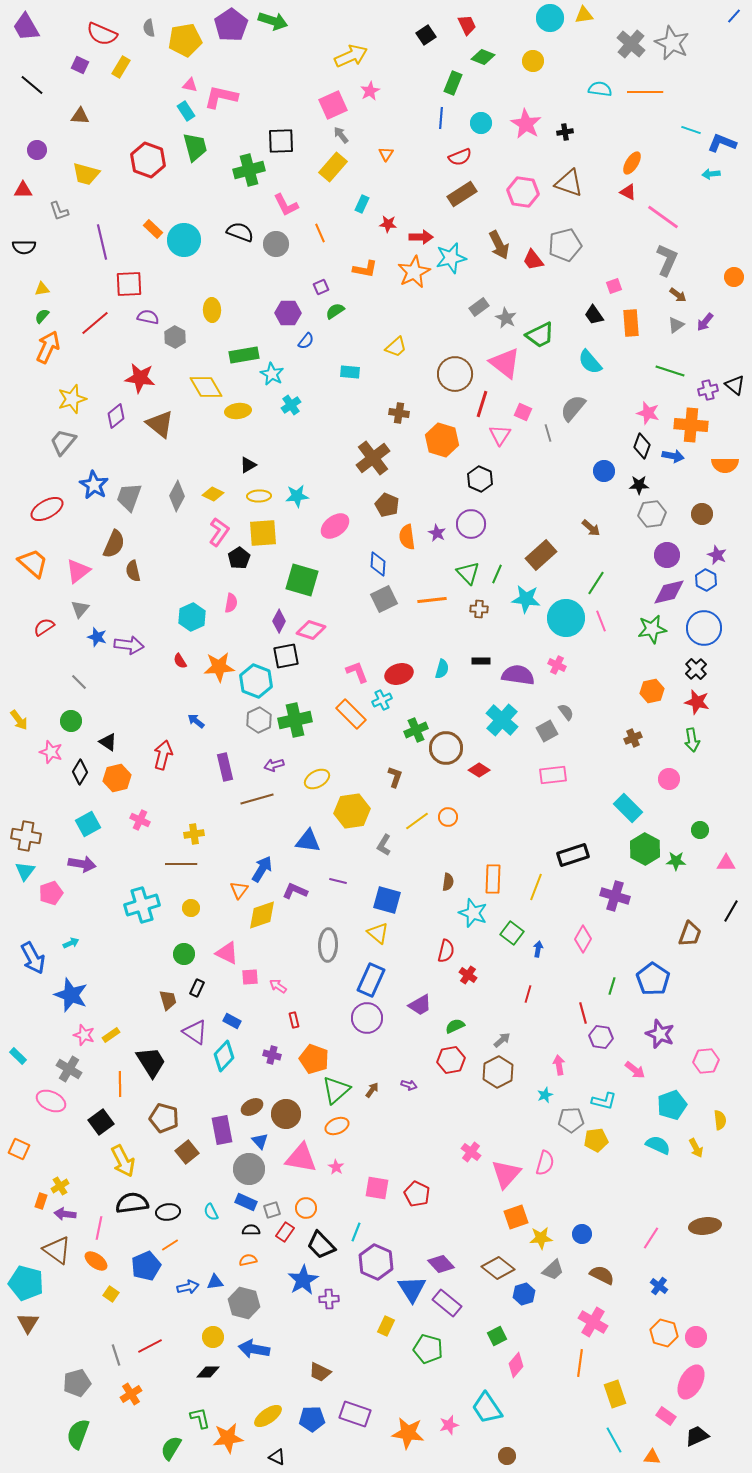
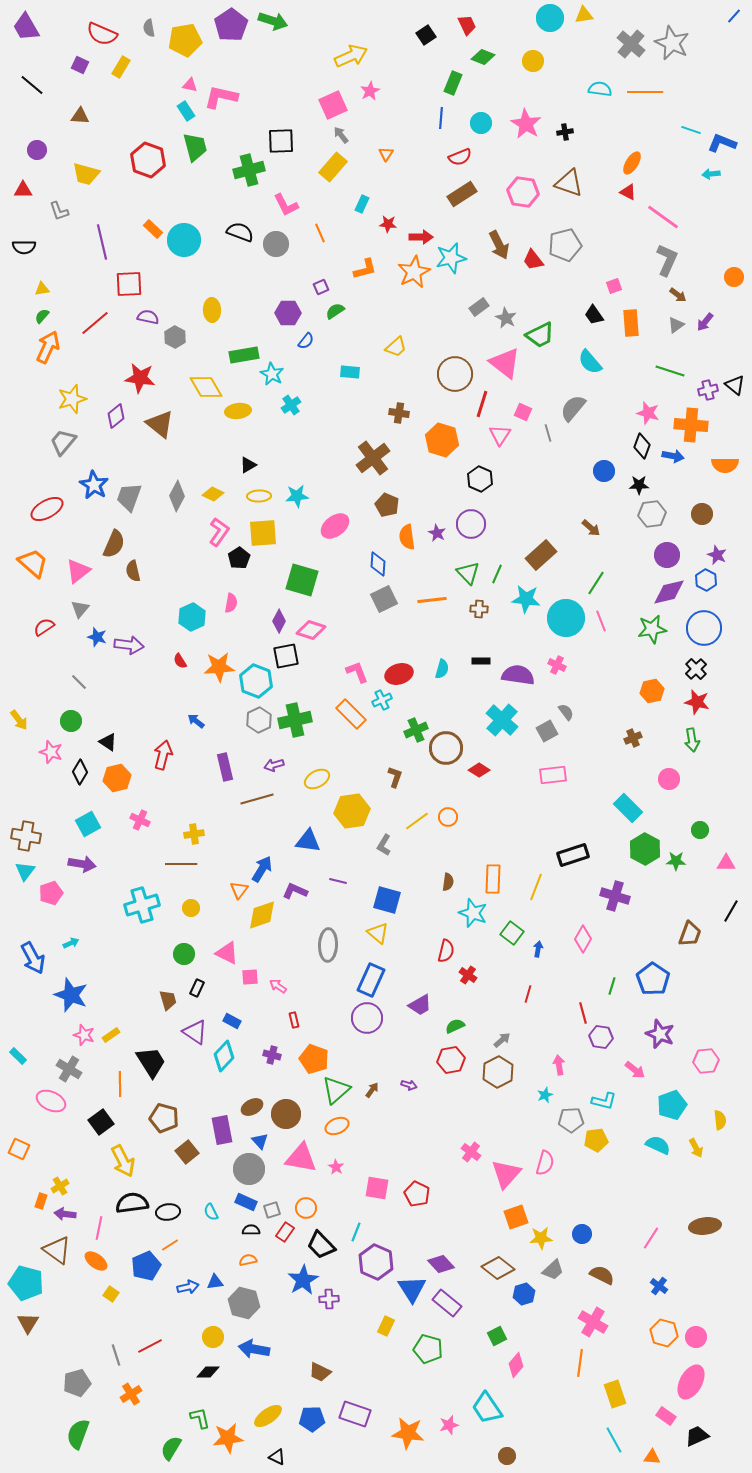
orange L-shape at (365, 269): rotated 25 degrees counterclockwise
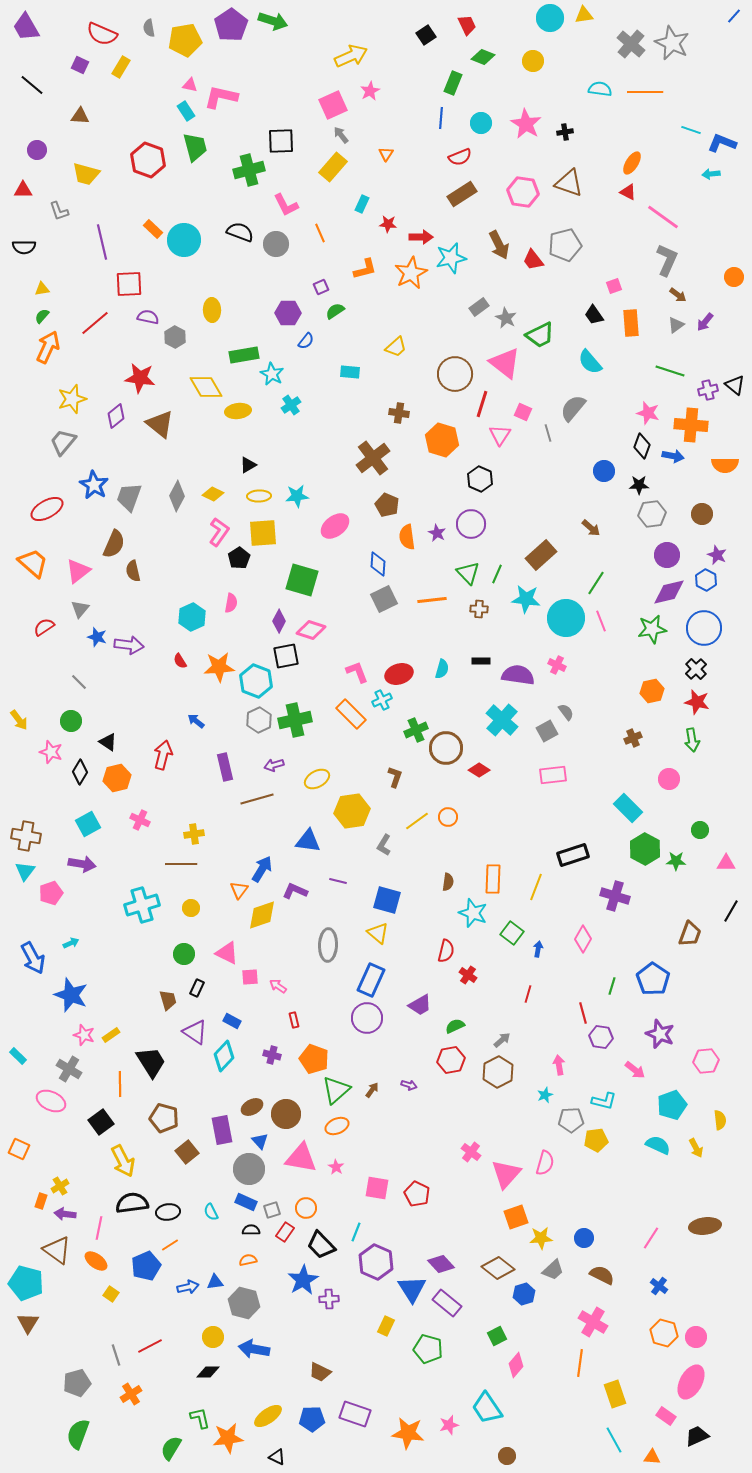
orange star at (414, 272): moved 3 px left, 1 px down
blue circle at (582, 1234): moved 2 px right, 4 px down
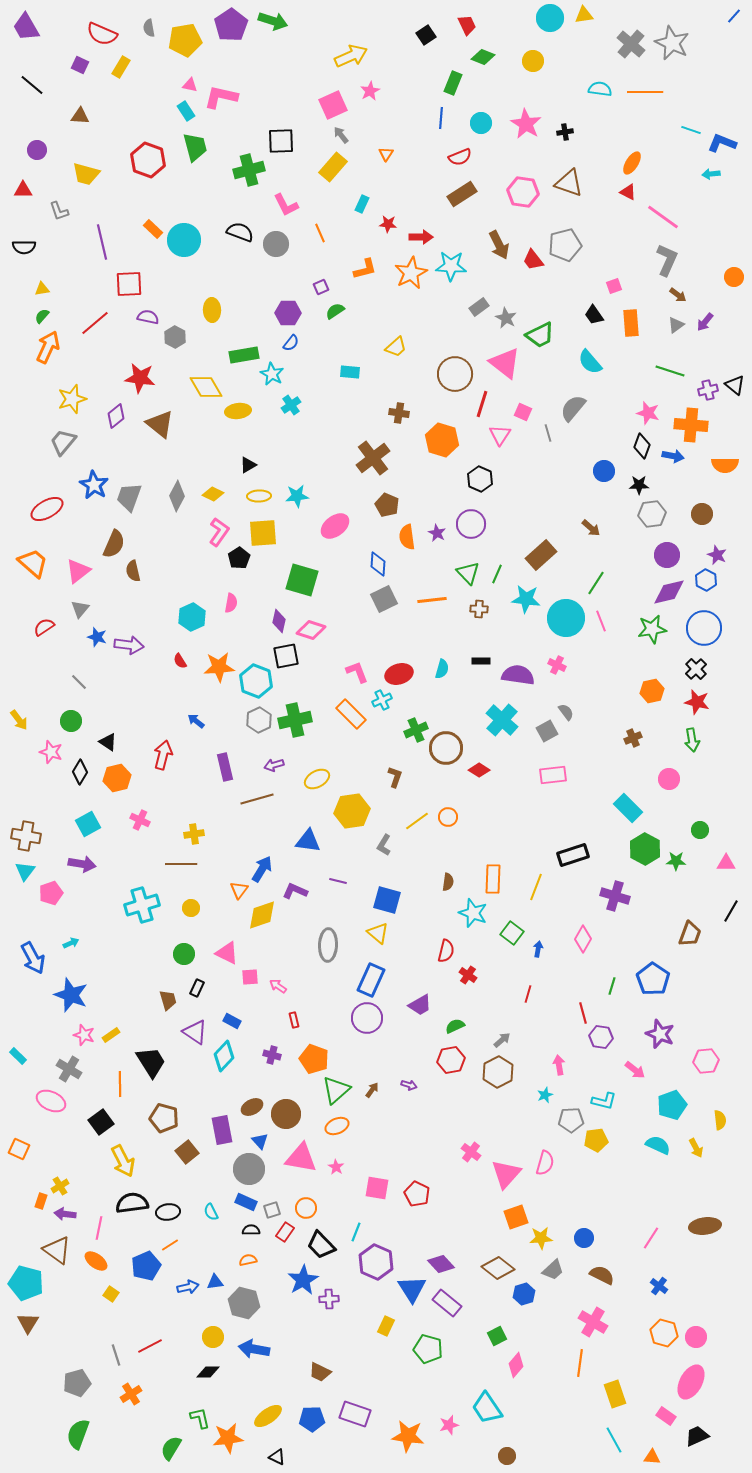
cyan star at (451, 258): moved 8 px down; rotated 16 degrees clockwise
blue semicircle at (306, 341): moved 15 px left, 2 px down
purple diamond at (279, 621): rotated 15 degrees counterclockwise
orange star at (408, 1433): moved 3 px down
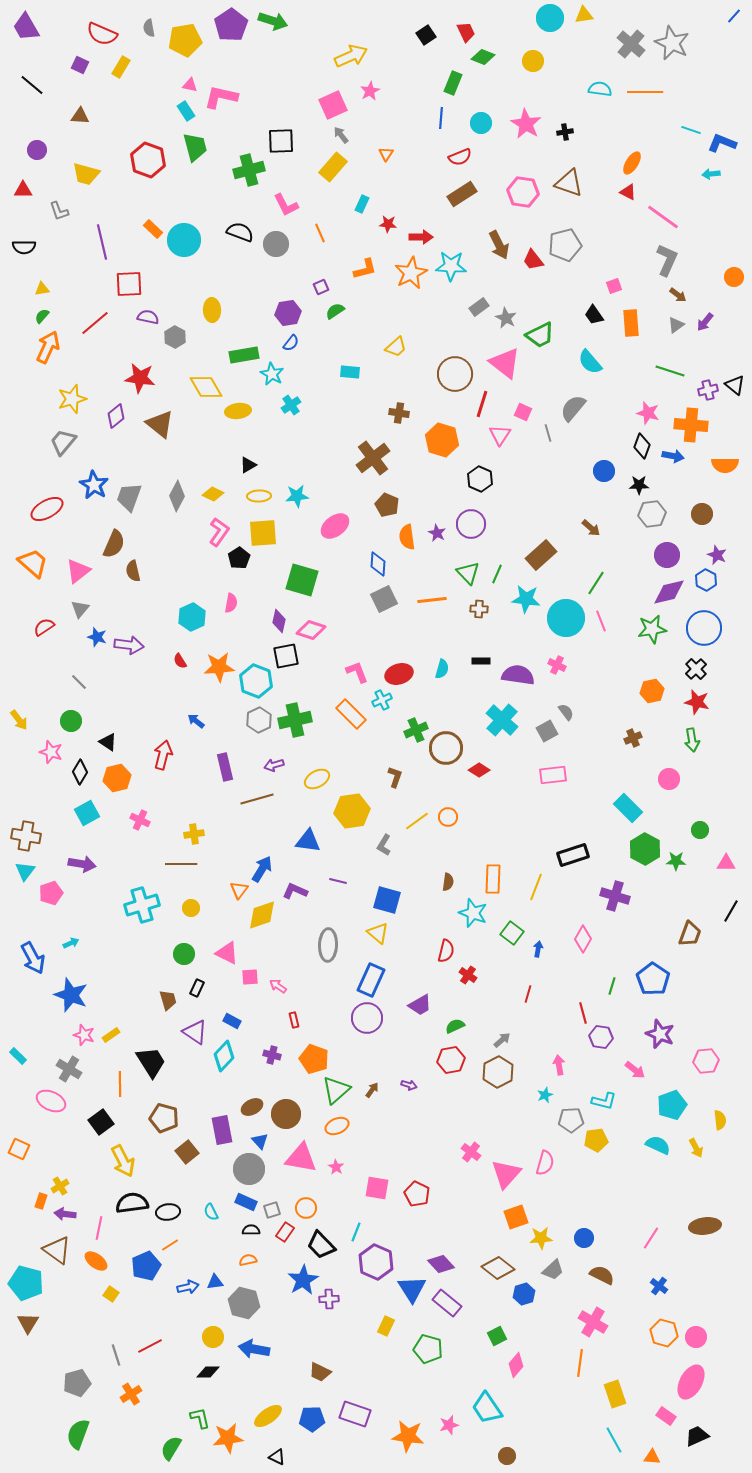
red trapezoid at (467, 25): moved 1 px left, 7 px down
purple hexagon at (288, 313): rotated 10 degrees counterclockwise
cyan square at (88, 824): moved 1 px left, 11 px up
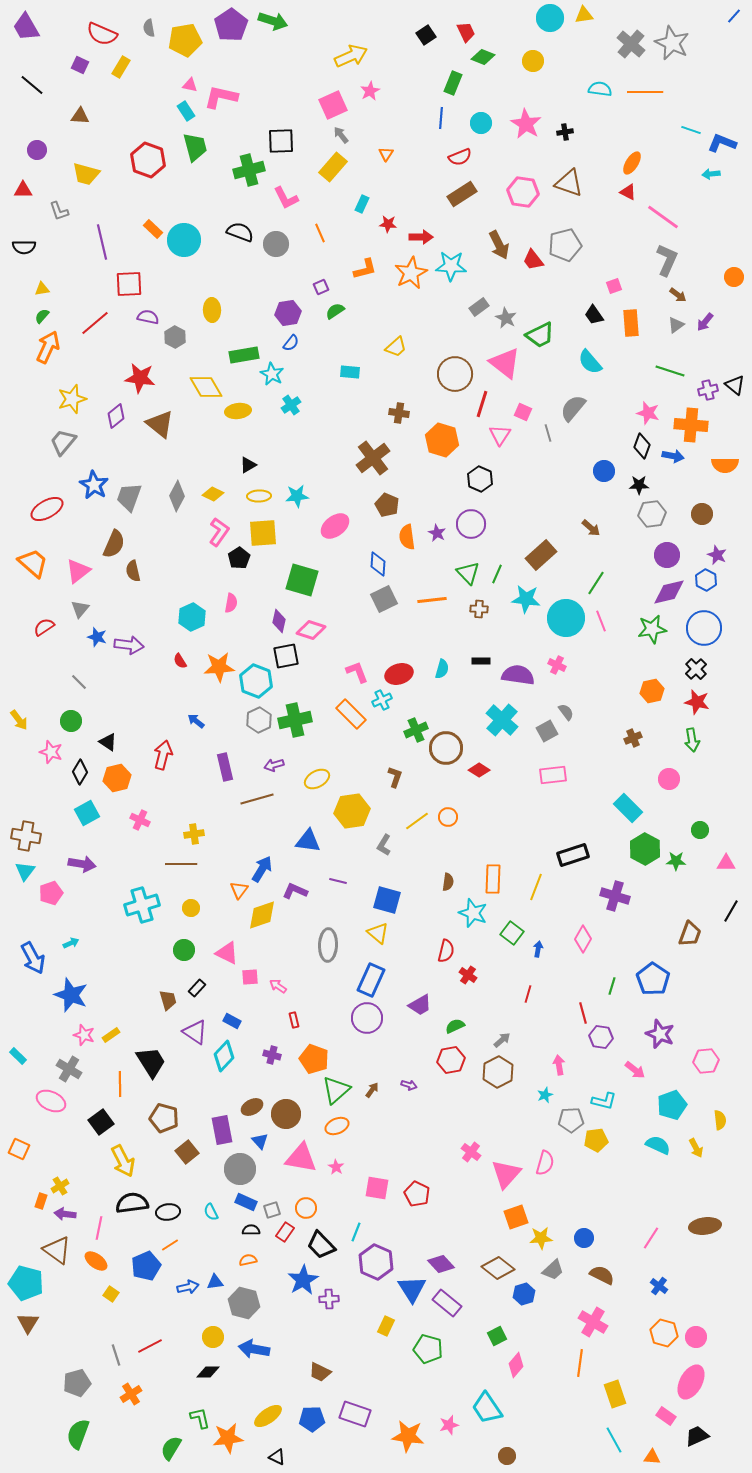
pink L-shape at (286, 205): moved 7 px up
green circle at (184, 954): moved 4 px up
black rectangle at (197, 988): rotated 18 degrees clockwise
gray circle at (249, 1169): moved 9 px left
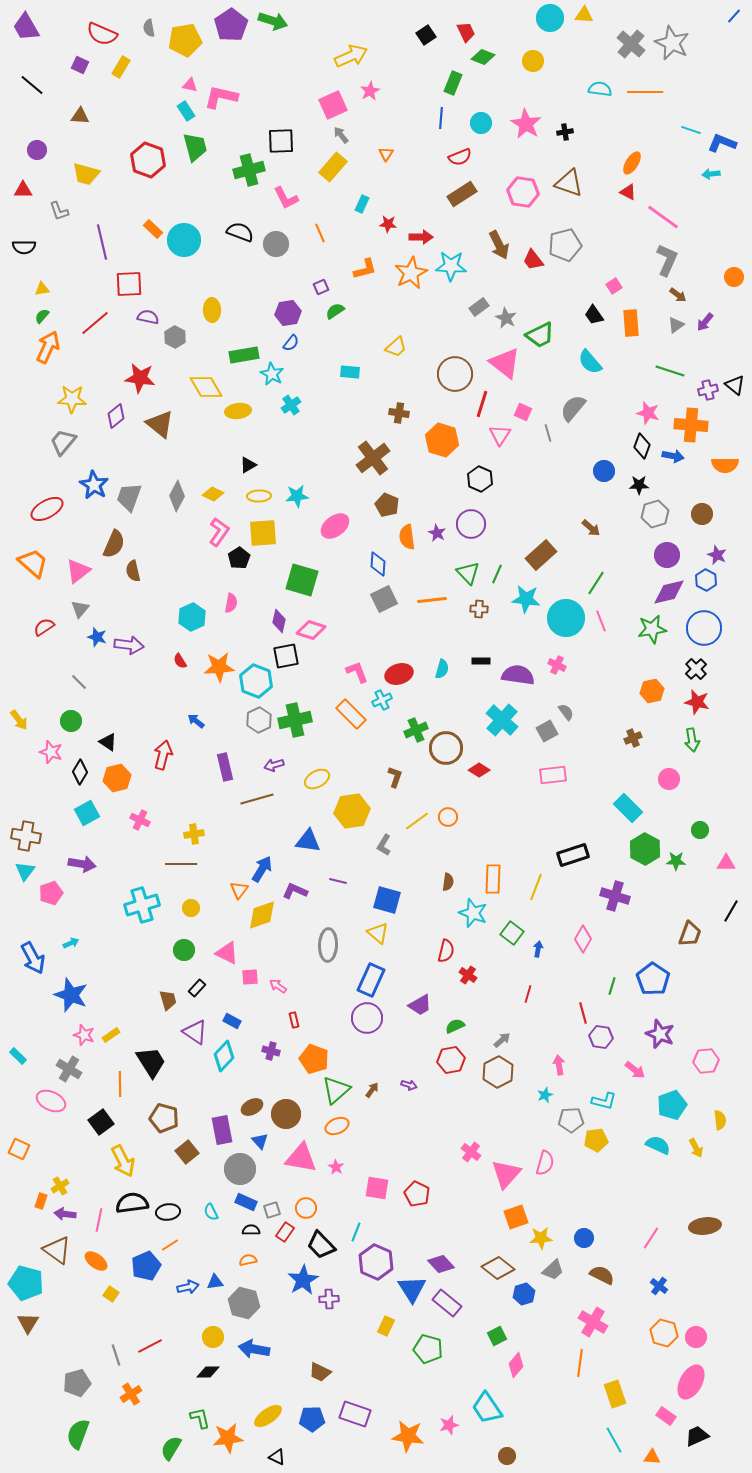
yellow triangle at (584, 15): rotated 12 degrees clockwise
pink square at (614, 286): rotated 14 degrees counterclockwise
yellow star at (72, 399): rotated 20 degrees clockwise
gray hexagon at (652, 514): moved 3 px right; rotated 8 degrees counterclockwise
purple cross at (272, 1055): moved 1 px left, 4 px up
pink line at (99, 1228): moved 8 px up
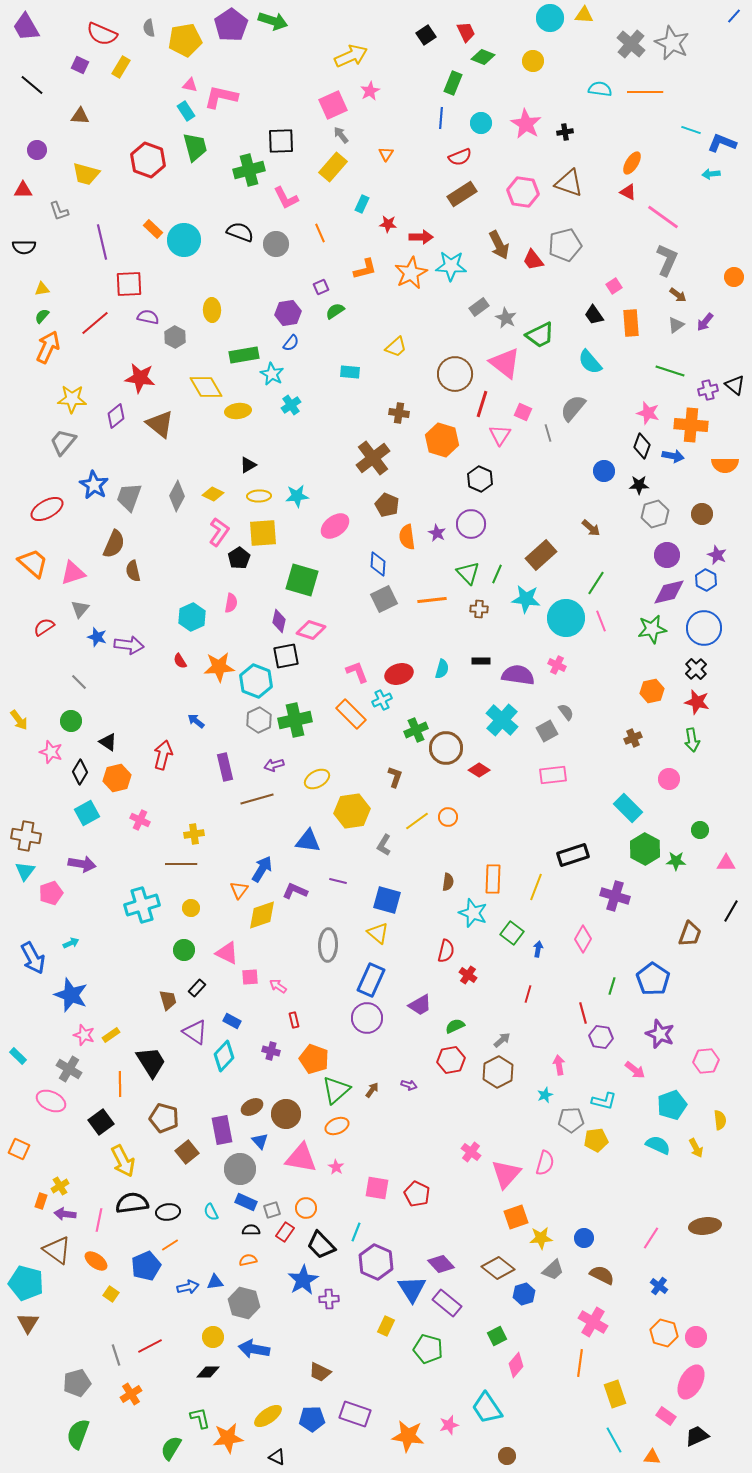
pink triangle at (78, 571): moved 5 px left, 2 px down; rotated 20 degrees clockwise
